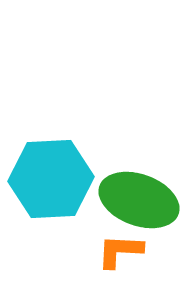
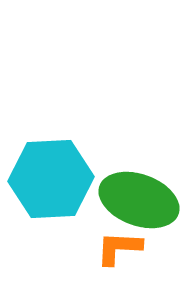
orange L-shape: moved 1 px left, 3 px up
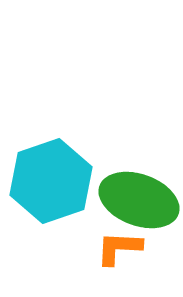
cyan hexagon: moved 2 px down; rotated 16 degrees counterclockwise
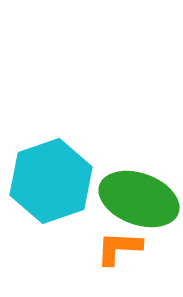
green ellipse: moved 1 px up
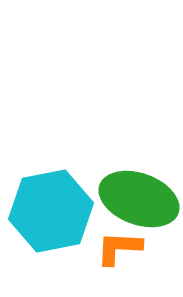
cyan hexagon: moved 30 px down; rotated 8 degrees clockwise
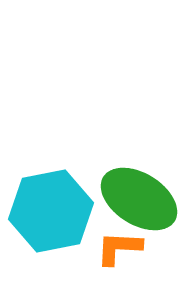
green ellipse: rotated 12 degrees clockwise
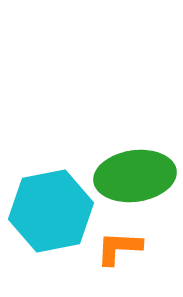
green ellipse: moved 4 px left, 23 px up; rotated 40 degrees counterclockwise
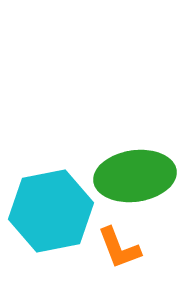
orange L-shape: rotated 114 degrees counterclockwise
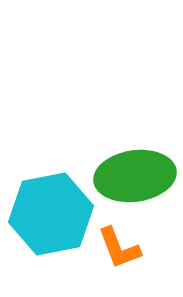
cyan hexagon: moved 3 px down
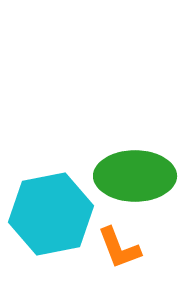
green ellipse: rotated 8 degrees clockwise
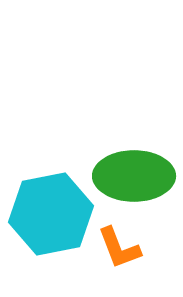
green ellipse: moved 1 px left
